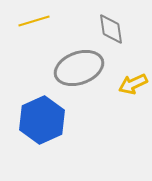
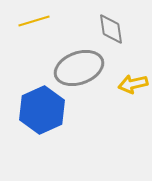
yellow arrow: rotated 12 degrees clockwise
blue hexagon: moved 10 px up
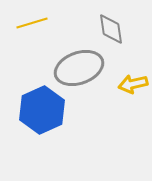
yellow line: moved 2 px left, 2 px down
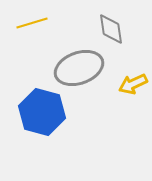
yellow arrow: rotated 12 degrees counterclockwise
blue hexagon: moved 2 px down; rotated 21 degrees counterclockwise
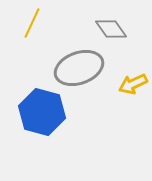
yellow line: rotated 48 degrees counterclockwise
gray diamond: rotated 28 degrees counterclockwise
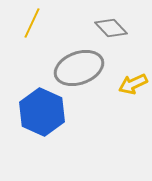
gray diamond: moved 1 px up; rotated 8 degrees counterclockwise
blue hexagon: rotated 9 degrees clockwise
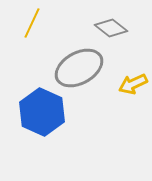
gray diamond: rotated 8 degrees counterclockwise
gray ellipse: rotated 9 degrees counterclockwise
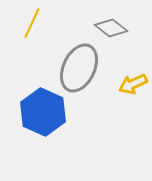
gray ellipse: rotated 36 degrees counterclockwise
blue hexagon: moved 1 px right
